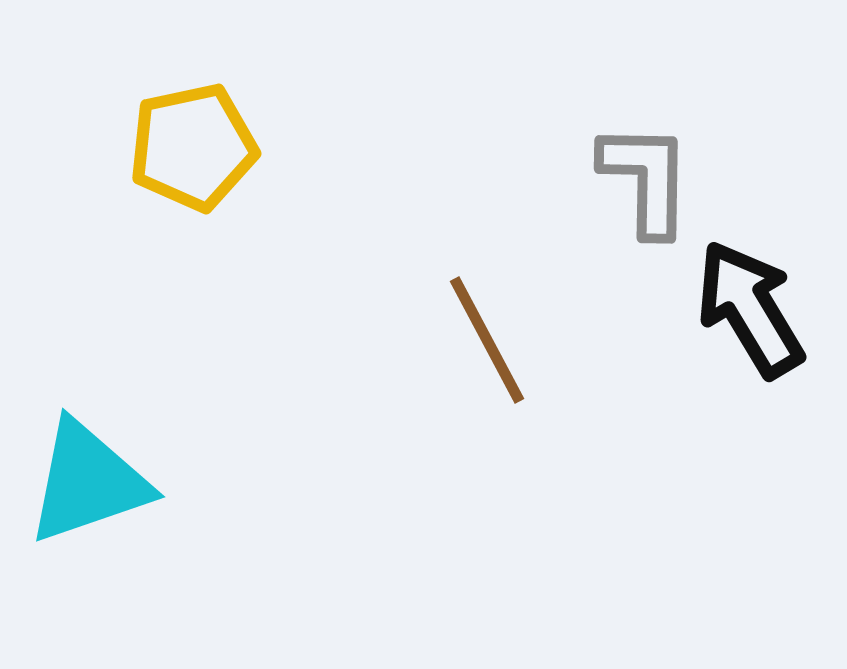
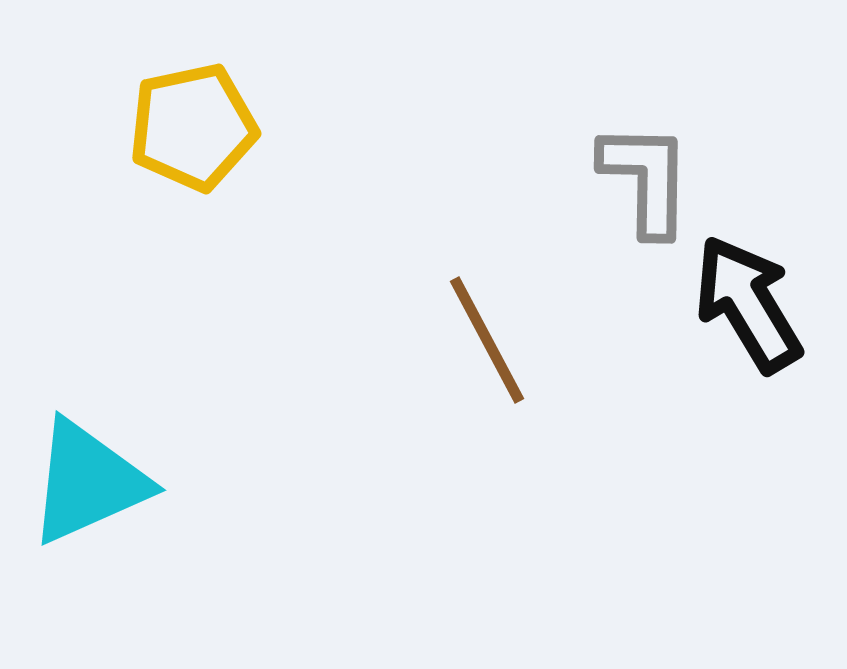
yellow pentagon: moved 20 px up
black arrow: moved 2 px left, 5 px up
cyan triangle: rotated 5 degrees counterclockwise
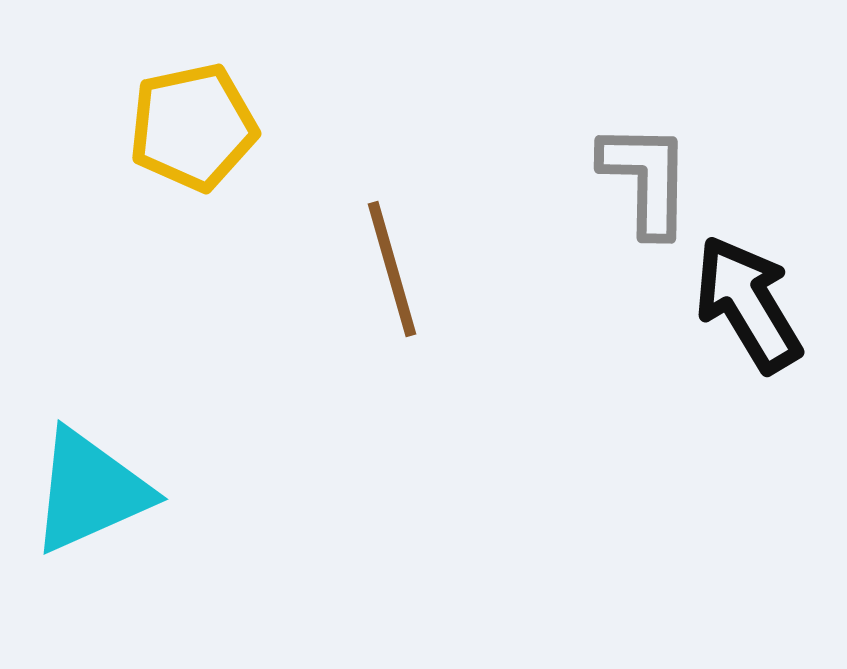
brown line: moved 95 px left, 71 px up; rotated 12 degrees clockwise
cyan triangle: moved 2 px right, 9 px down
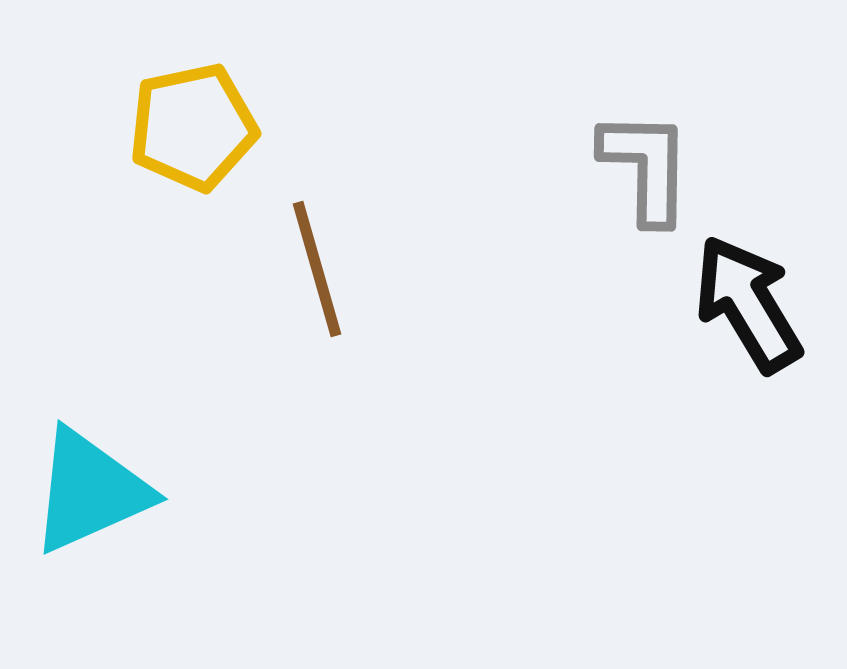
gray L-shape: moved 12 px up
brown line: moved 75 px left
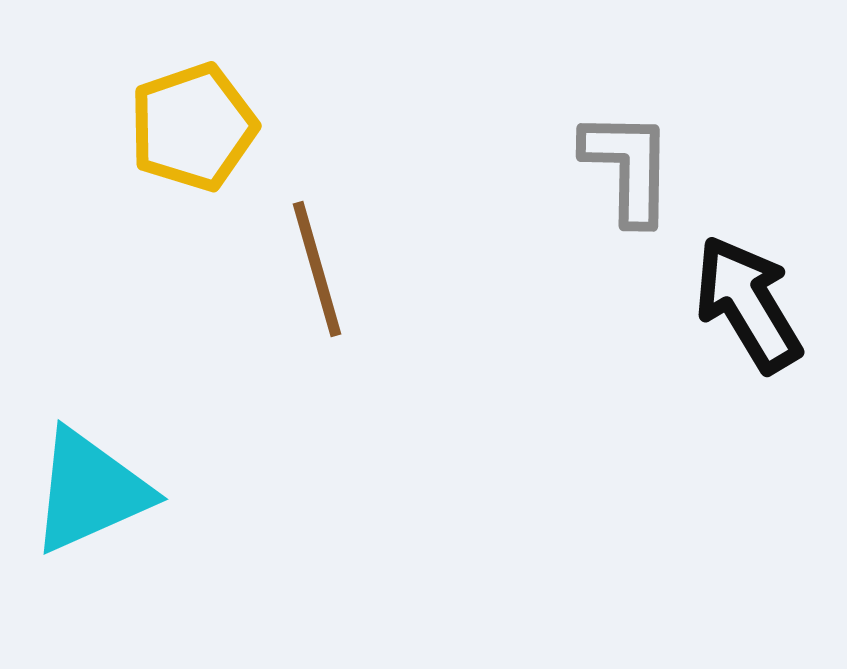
yellow pentagon: rotated 7 degrees counterclockwise
gray L-shape: moved 18 px left
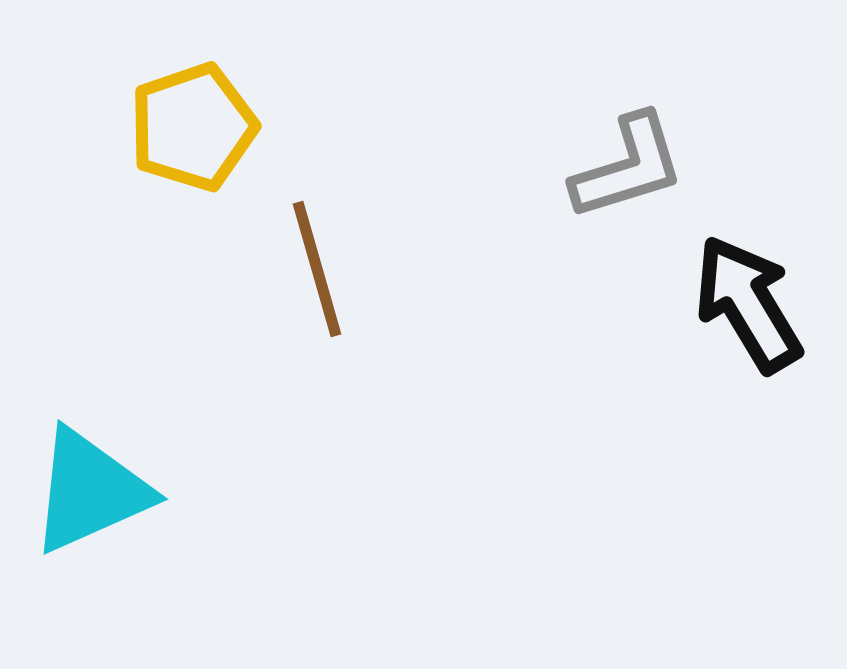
gray L-shape: rotated 72 degrees clockwise
